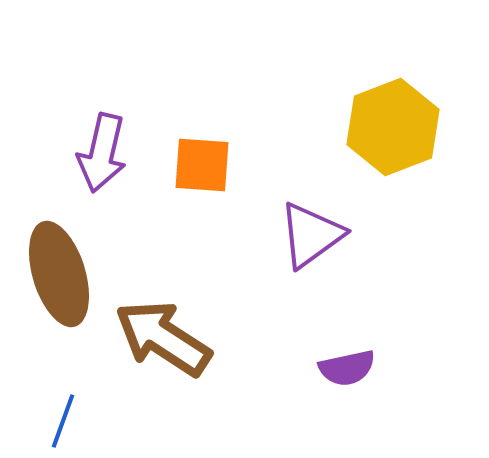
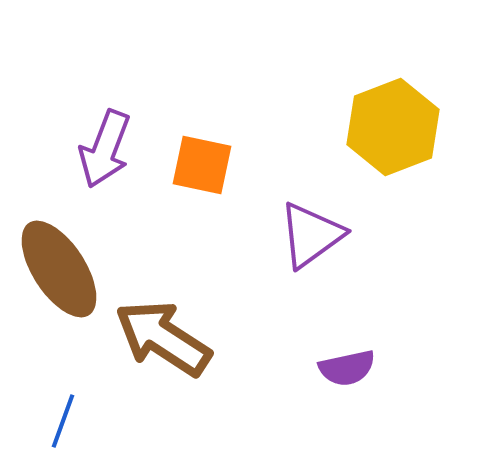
purple arrow: moved 3 px right, 4 px up; rotated 8 degrees clockwise
orange square: rotated 8 degrees clockwise
brown ellipse: moved 5 px up; rotated 16 degrees counterclockwise
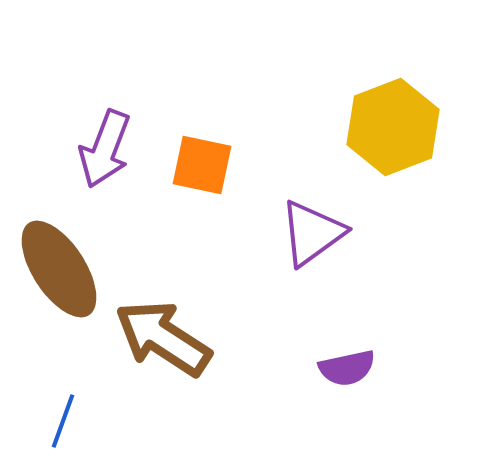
purple triangle: moved 1 px right, 2 px up
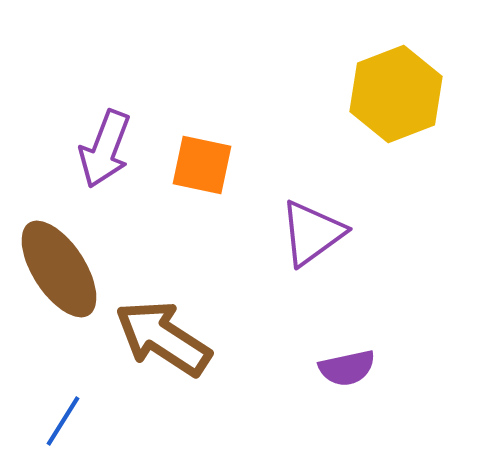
yellow hexagon: moved 3 px right, 33 px up
blue line: rotated 12 degrees clockwise
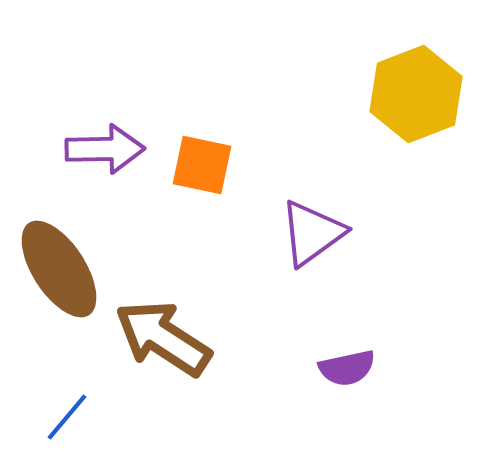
yellow hexagon: moved 20 px right
purple arrow: rotated 112 degrees counterclockwise
blue line: moved 4 px right, 4 px up; rotated 8 degrees clockwise
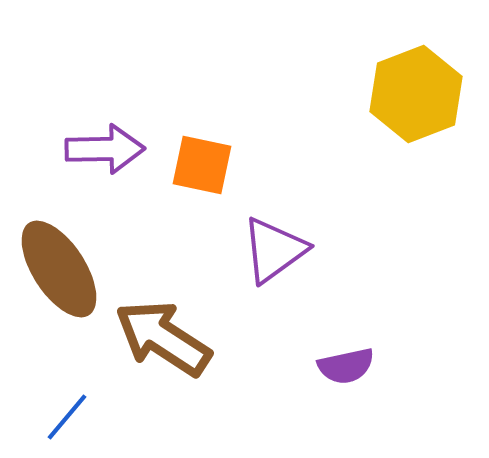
purple triangle: moved 38 px left, 17 px down
purple semicircle: moved 1 px left, 2 px up
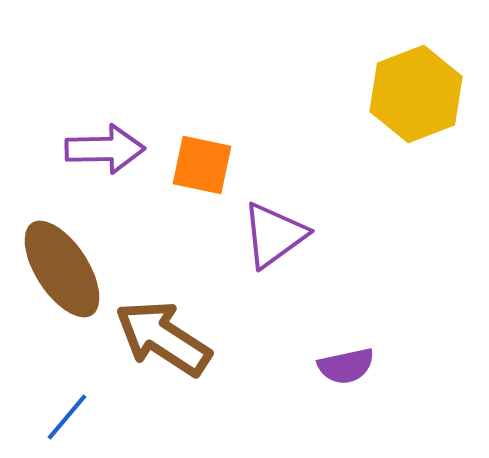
purple triangle: moved 15 px up
brown ellipse: moved 3 px right
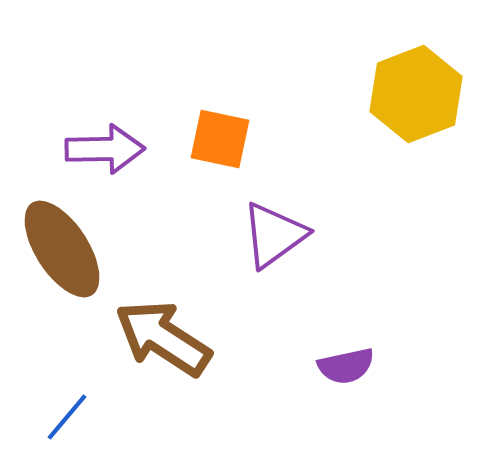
orange square: moved 18 px right, 26 px up
brown ellipse: moved 20 px up
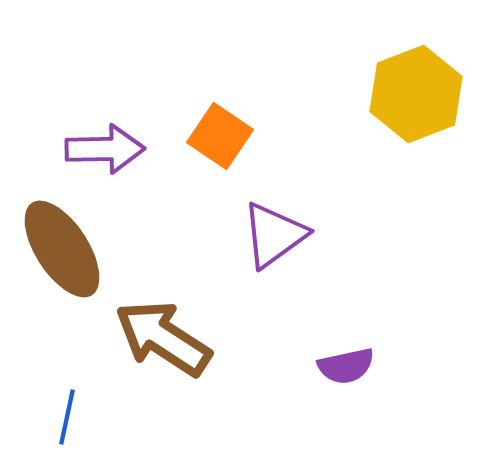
orange square: moved 3 px up; rotated 22 degrees clockwise
blue line: rotated 28 degrees counterclockwise
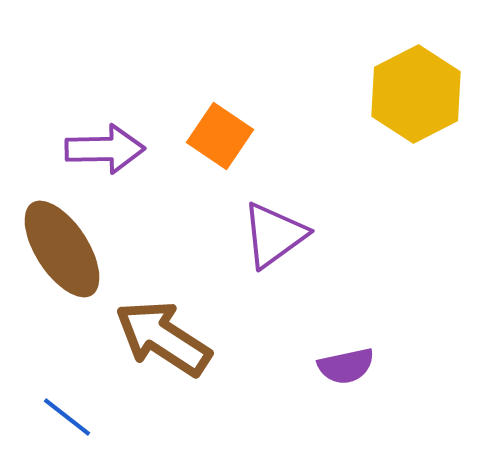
yellow hexagon: rotated 6 degrees counterclockwise
blue line: rotated 64 degrees counterclockwise
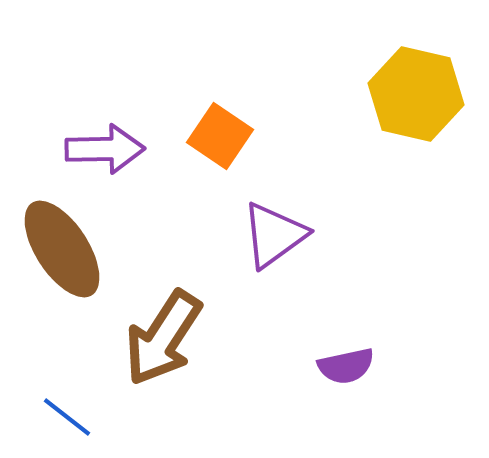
yellow hexagon: rotated 20 degrees counterclockwise
brown arrow: rotated 90 degrees counterclockwise
